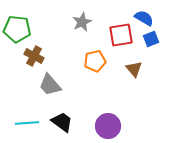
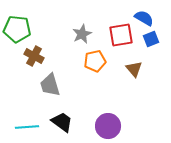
gray star: moved 12 px down
gray trapezoid: rotated 25 degrees clockwise
cyan line: moved 4 px down
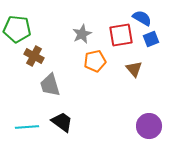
blue semicircle: moved 2 px left
purple circle: moved 41 px right
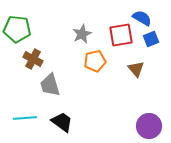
brown cross: moved 1 px left, 3 px down
brown triangle: moved 2 px right
cyan line: moved 2 px left, 9 px up
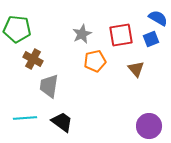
blue semicircle: moved 16 px right
gray trapezoid: moved 1 px left, 1 px down; rotated 25 degrees clockwise
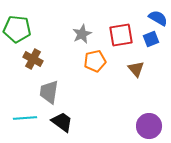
gray trapezoid: moved 6 px down
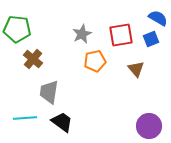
brown cross: rotated 12 degrees clockwise
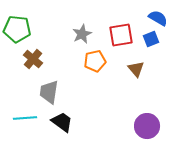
purple circle: moved 2 px left
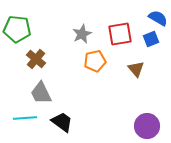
red square: moved 1 px left, 1 px up
brown cross: moved 3 px right
gray trapezoid: moved 8 px left, 1 px down; rotated 35 degrees counterclockwise
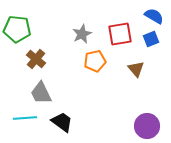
blue semicircle: moved 4 px left, 2 px up
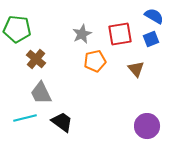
cyan line: rotated 10 degrees counterclockwise
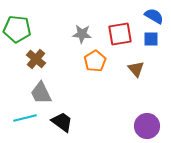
gray star: rotated 30 degrees clockwise
blue square: rotated 21 degrees clockwise
orange pentagon: rotated 20 degrees counterclockwise
